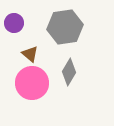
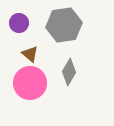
purple circle: moved 5 px right
gray hexagon: moved 1 px left, 2 px up
pink circle: moved 2 px left
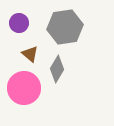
gray hexagon: moved 1 px right, 2 px down
gray diamond: moved 12 px left, 3 px up
pink circle: moved 6 px left, 5 px down
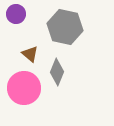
purple circle: moved 3 px left, 9 px up
gray hexagon: rotated 20 degrees clockwise
gray diamond: moved 3 px down; rotated 8 degrees counterclockwise
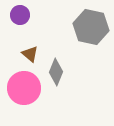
purple circle: moved 4 px right, 1 px down
gray hexagon: moved 26 px right
gray diamond: moved 1 px left
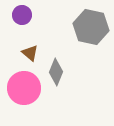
purple circle: moved 2 px right
brown triangle: moved 1 px up
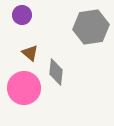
gray hexagon: rotated 20 degrees counterclockwise
gray diamond: rotated 16 degrees counterclockwise
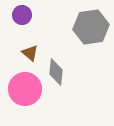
pink circle: moved 1 px right, 1 px down
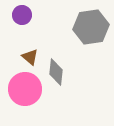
brown triangle: moved 4 px down
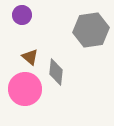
gray hexagon: moved 3 px down
